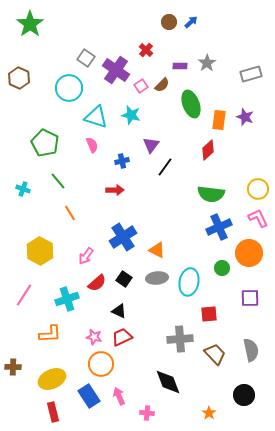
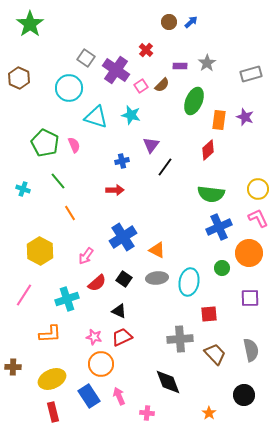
green ellipse at (191, 104): moved 3 px right, 3 px up; rotated 44 degrees clockwise
pink semicircle at (92, 145): moved 18 px left
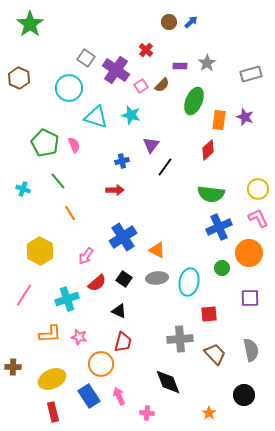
pink star at (94, 337): moved 15 px left
red trapezoid at (122, 337): moved 1 px right, 5 px down; rotated 130 degrees clockwise
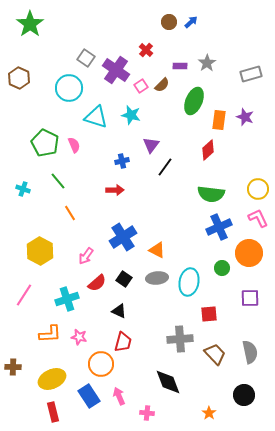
gray semicircle at (251, 350): moved 1 px left, 2 px down
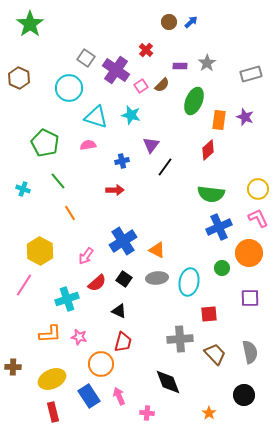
pink semicircle at (74, 145): moved 14 px right; rotated 77 degrees counterclockwise
blue cross at (123, 237): moved 4 px down
pink line at (24, 295): moved 10 px up
